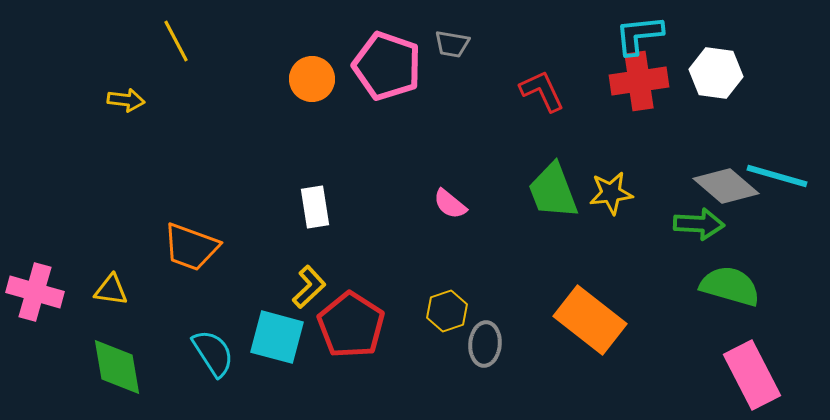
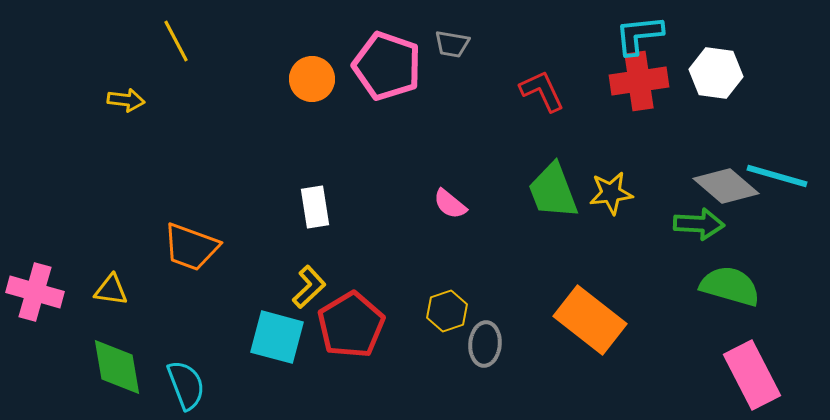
red pentagon: rotated 8 degrees clockwise
cyan semicircle: moved 27 px left, 32 px down; rotated 12 degrees clockwise
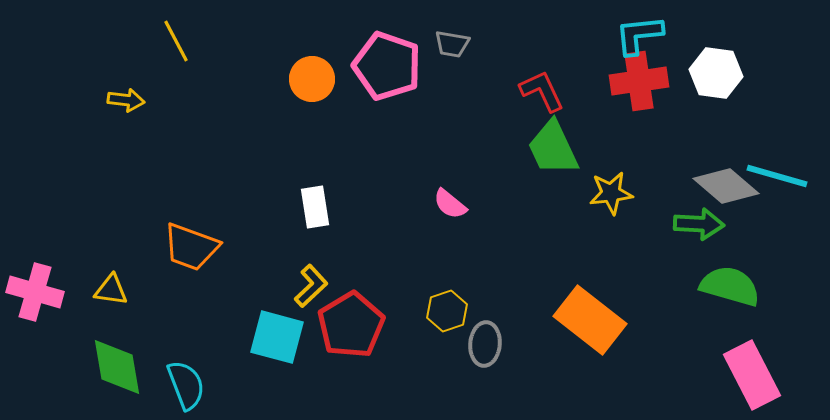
green trapezoid: moved 43 px up; rotated 4 degrees counterclockwise
yellow L-shape: moved 2 px right, 1 px up
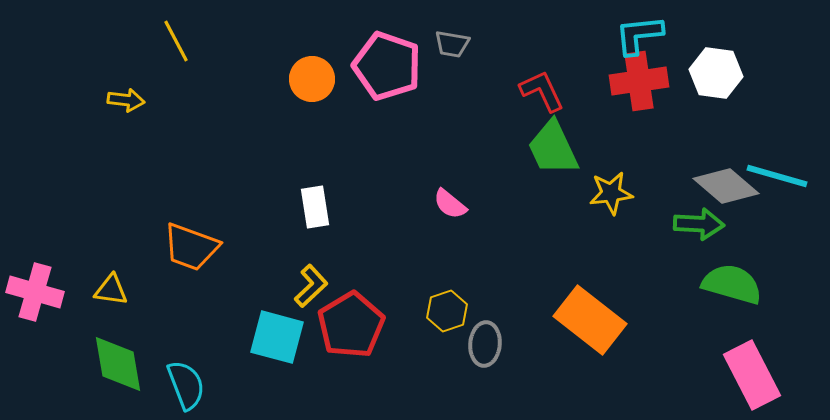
green semicircle: moved 2 px right, 2 px up
green diamond: moved 1 px right, 3 px up
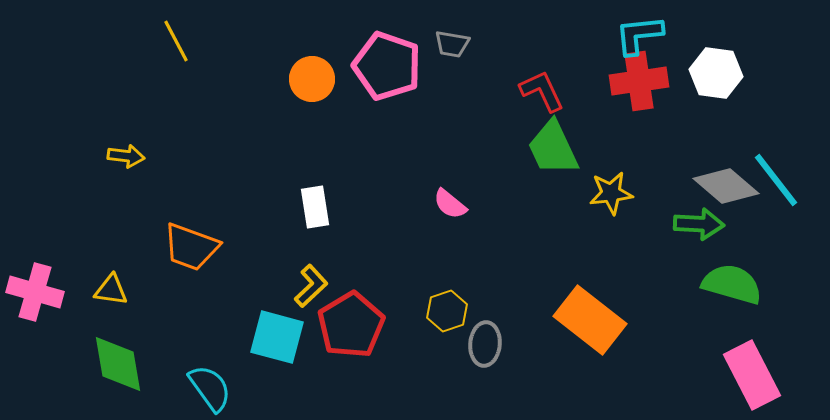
yellow arrow: moved 56 px down
cyan line: moved 1 px left, 4 px down; rotated 36 degrees clockwise
cyan semicircle: moved 24 px right, 3 px down; rotated 15 degrees counterclockwise
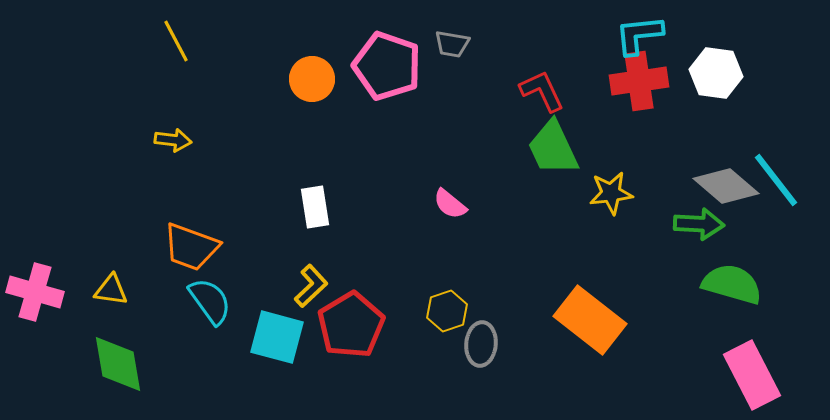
yellow arrow: moved 47 px right, 16 px up
gray ellipse: moved 4 px left
cyan semicircle: moved 87 px up
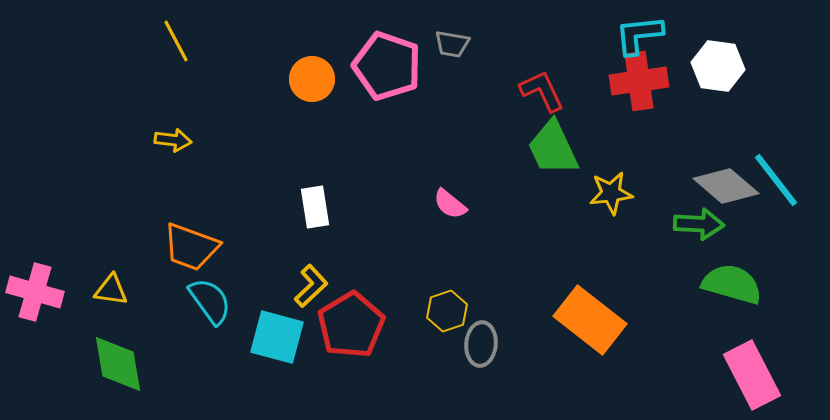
white hexagon: moved 2 px right, 7 px up
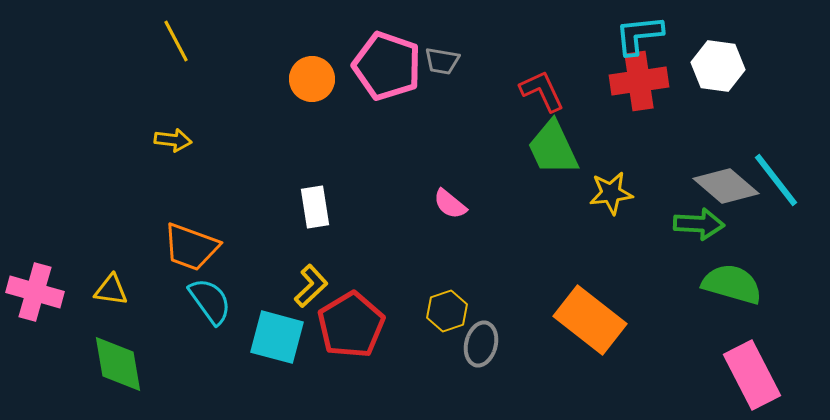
gray trapezoid: moved 10 px left, 17 px down
gray ellipse: rotated 9 degrees clockwise
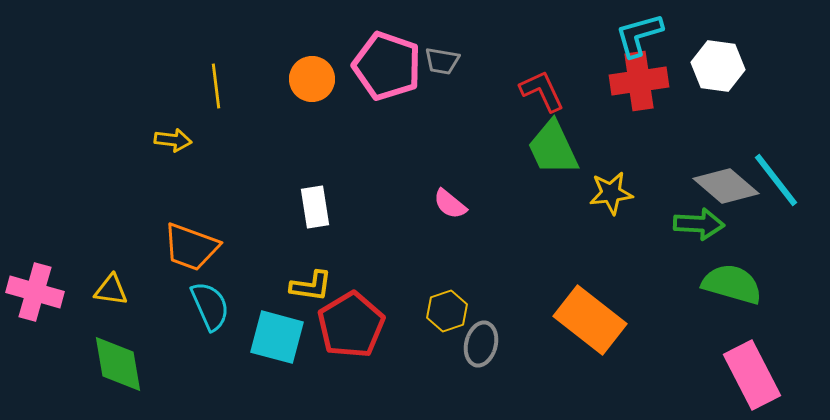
cyan L-shape: rotated 10 degrees counterclockwise
yellow line: moved 40 px right, 45 px down; rotated 21 degrees clockwise
yellow L-shape: rotated 51 degrees clockwise
cyan semicircle: moved 5 px down; rotated 12 degrees clockwise
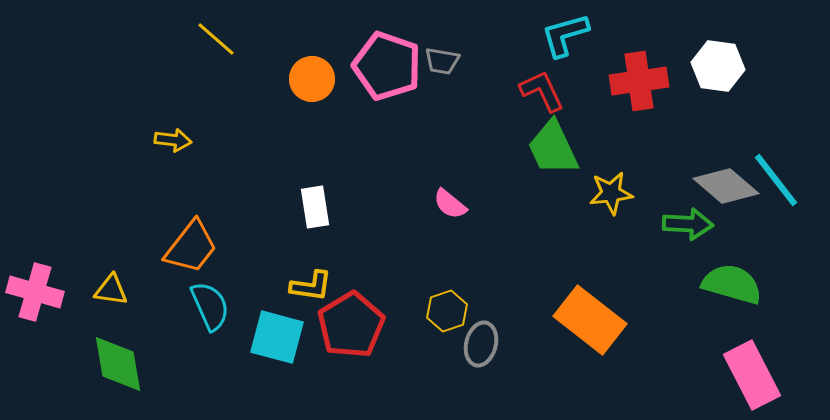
cyan L-shape: moved 74 px left
yellow line: moved 47 px up; rotated 42 degrees counterclockwise
green arrow: moved 11 px left
orange trapezoid: rotated 72 degrees counterclockwise
